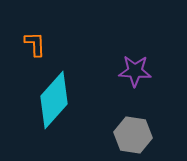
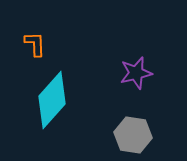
purple star: moved 1 px right, 2 px down; rotated 16 degrees counterclockwise
cyan diamond: moved 2 px left
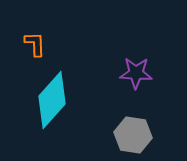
purple star: rotated 16 degrees clockwise
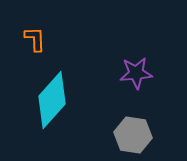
orange L-shape: moved 5 px up
purple star: rotated 8 degrees counterclockwise
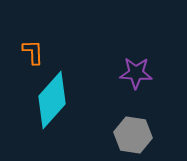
orange L-shape: moved 2 px left, 13 px down
purple star: rotated 8 degrees clockwise
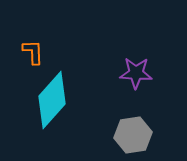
gray hexagon: rotated 18 degrees counterclockwise
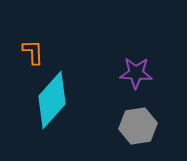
gray hexagon: moved 5 px right, 9 px up
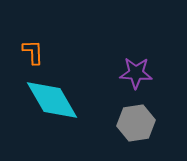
cyan diamond: rotated 72 degrees counterclockwise
gray hexagon: moved 2 px left, 3 px up
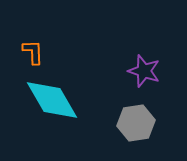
purple star: moved 8 px right, 2 px up; rotated 16 degrees clockwise
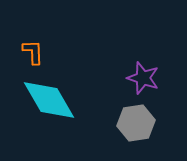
purple star: moved 1 px left, 7 px down
cyan diamond: moved 3 px left
